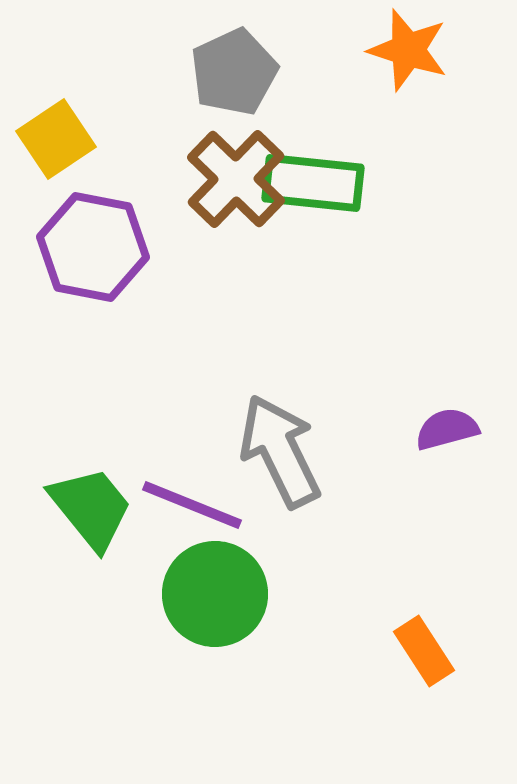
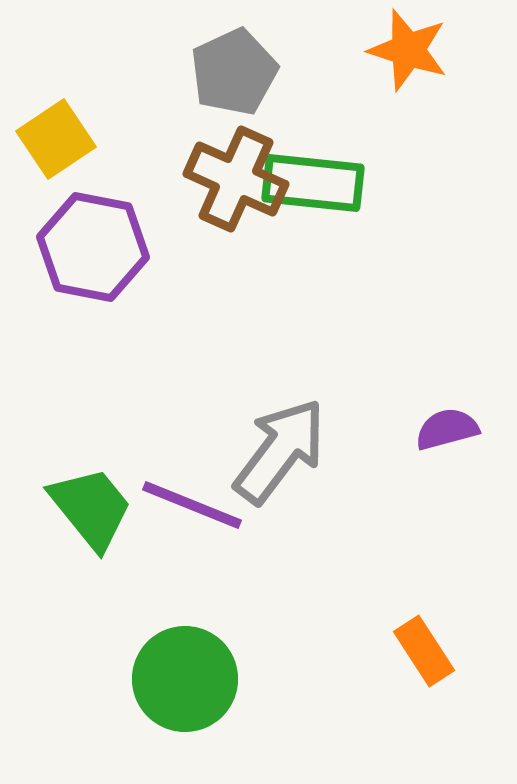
brown cross: rotated 20 degrees counterclockwise
gray arrow: rotated 63 degrees clockwise
green circle: moved 30 px left, 85 px down
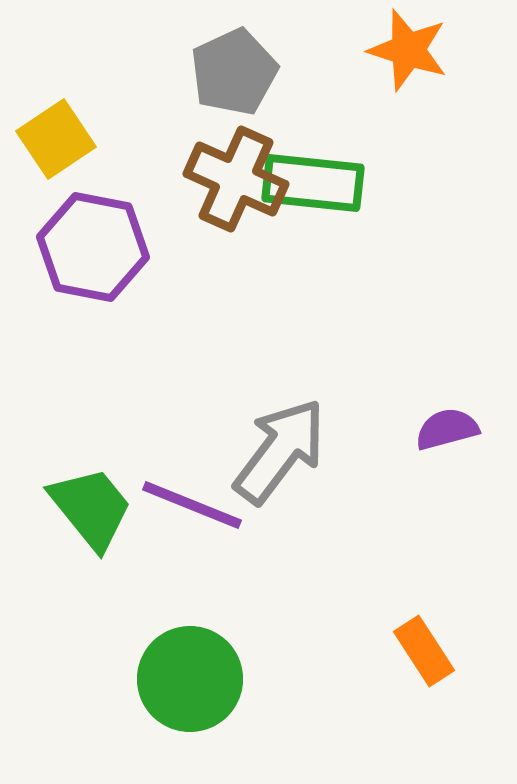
green circle: moved 5 px right
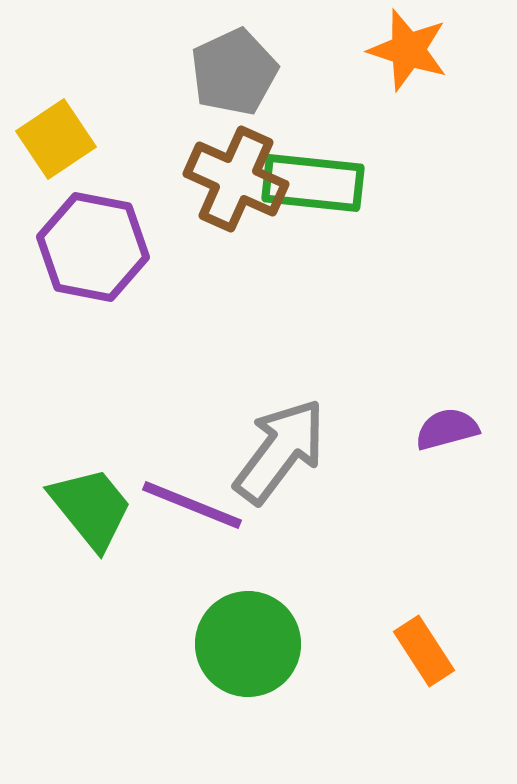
green circle: moved 58 px right, 35 px up
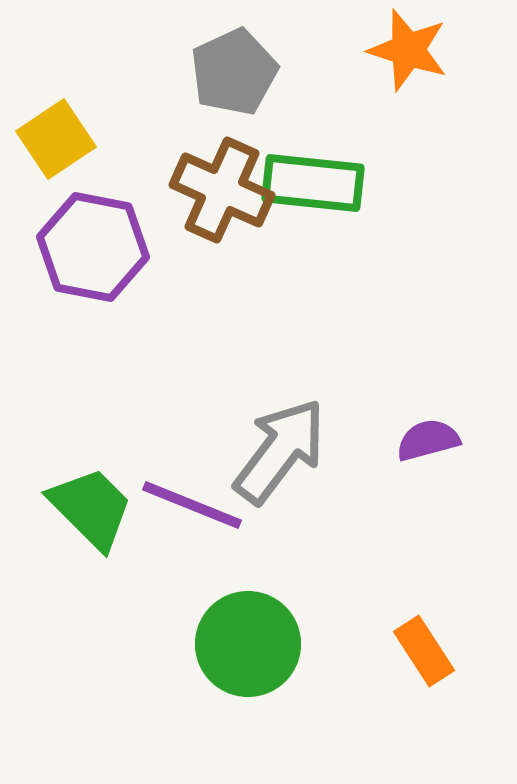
brown cross: moved 14 px left, 11 px down
purple semicircle: moved 19 px left, 11 px down
green trapezoid: rotated 6 degrees counterclockwise
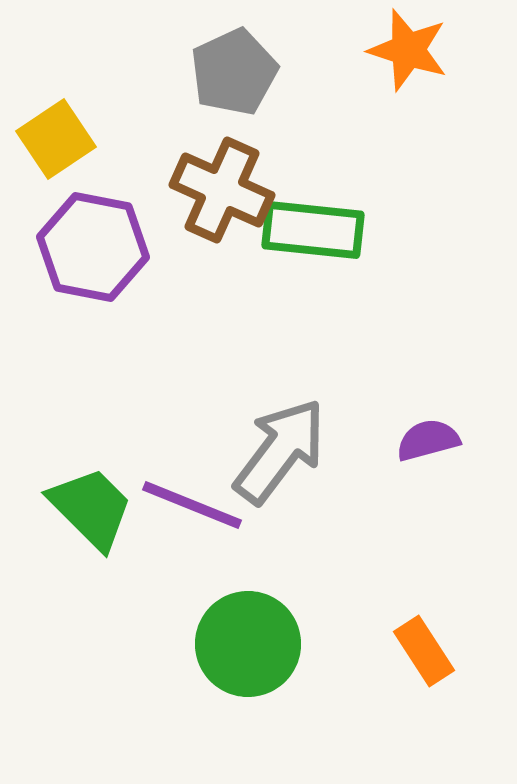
green rectangle: moved 47 px down
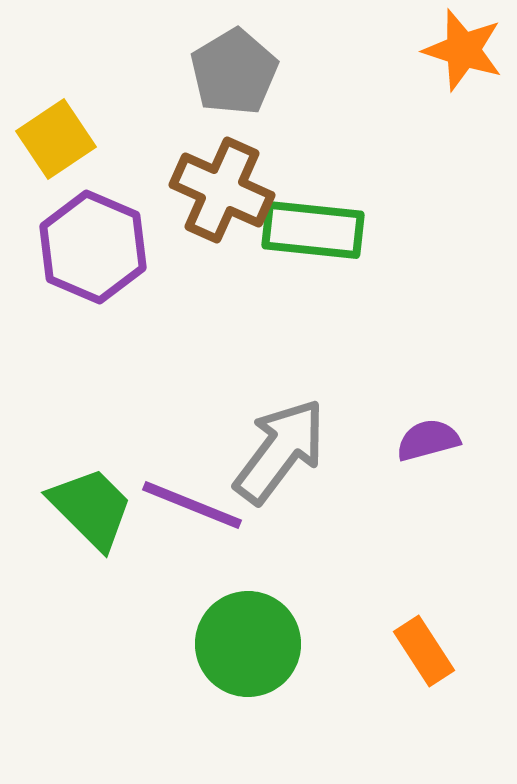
orange star: moved 55 px right
gray pentagon: rotated 6 degrees counterclockwise
purple hexagon: rotated 12 degrees clockwise
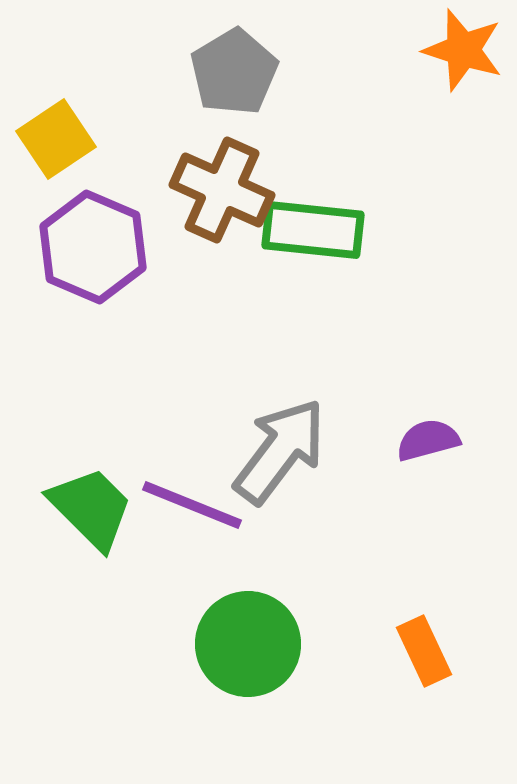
orange rectangle: rotated 8 degrees clockwise
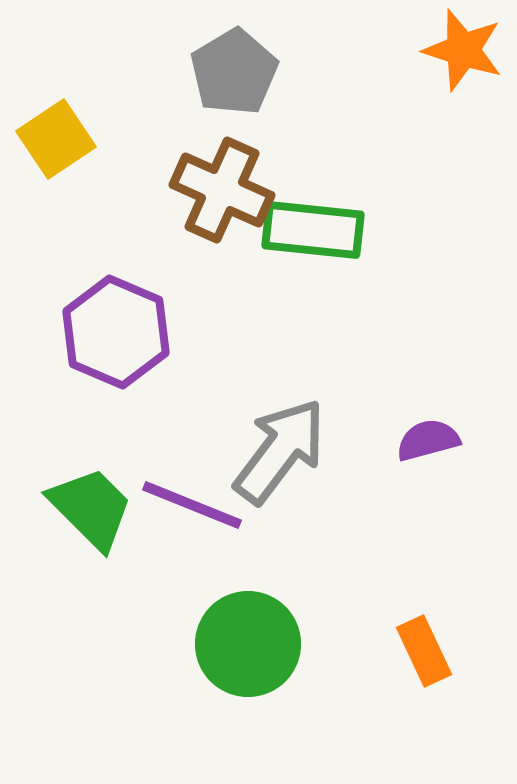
purple hexagon: moved 23 px right, 85 px down
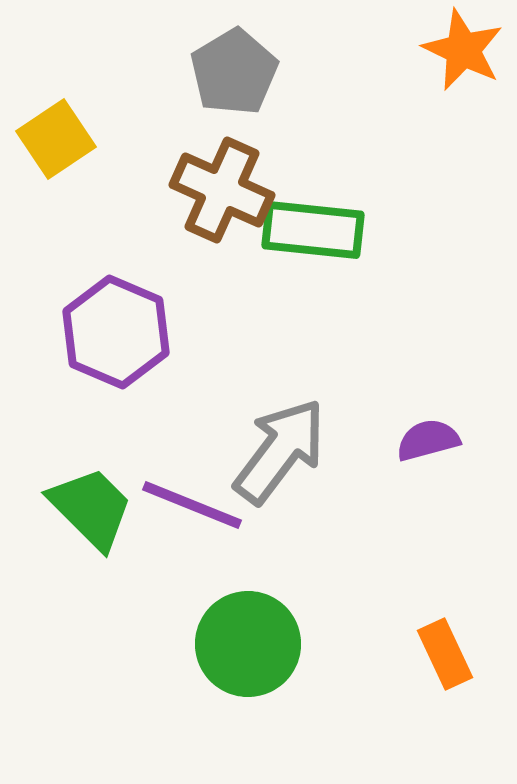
orange star: rotated 8 degrees clockwise
orange rectangle: moved 21 px right, 3 px down
